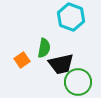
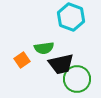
green semicircle: rotated 72 degrees clockwise
green circle: moved 1 px left, 3 px up
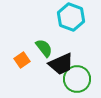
green semicircle: rotated 120 degrees counterclockwise
black trapezoid: rotated 12 degrees counterclockwise
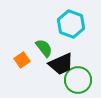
cyan hexagon: moved 7 px down
green circle: moved 1 px right, 1 px down
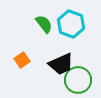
green semicircle: moved 24 px up
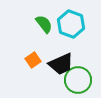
orange square: moved 11 px right
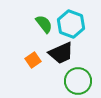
black trapezoid: moved 11 px up
green circle: moved 1 px down
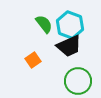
cyan hexagon: moved 1 px left, 1 px down
black trapezoid: moved 8 px right, 7 px up
